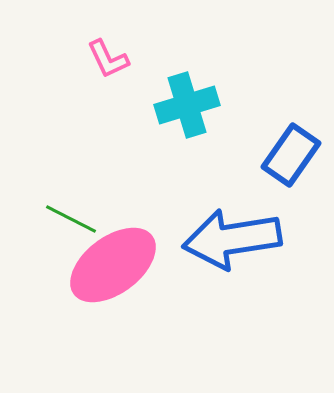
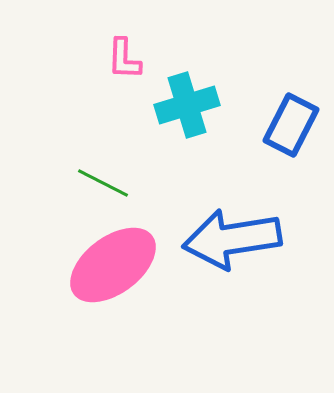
pink L-shape: moved 16 px right; rotated 27 degrees clockwise
blue rectangle: moved 30 px up; rotated 8 degrees counterclockwise
green line: moved 32 px right, 36 px up
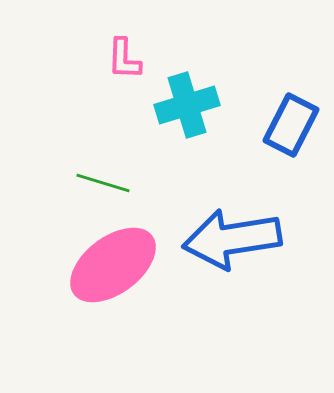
green line: rotated 10 degrees counterclockwise
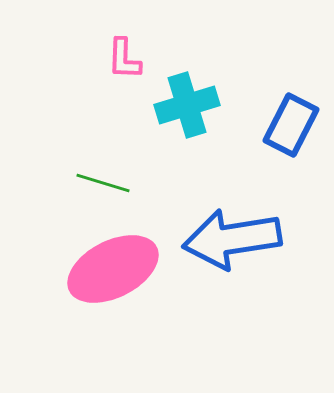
pink ellipse: moved 4 px down; rotated 10 degrees clockwise
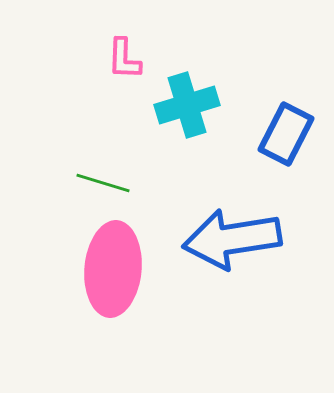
blue rectangle: moved 5 px left, 9 px down
pink ellipse: rotated 58 degrees counterclockwise
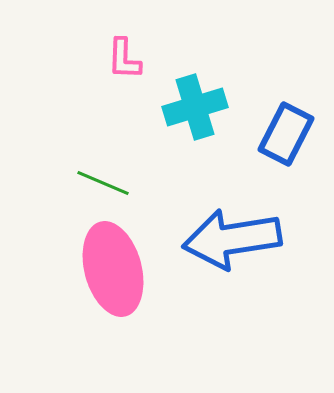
cyan cross: moved 8 px right, 2 px down
green line: rotated 6 degrees clockwise
pink ellipse: rotated 20 degrees counterclockwise
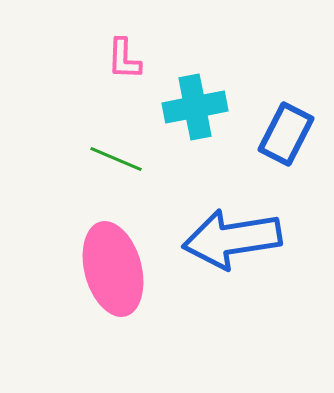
cyan cross: rotated 6 degrees clockwise
green line: moved 13 px right, 24 px up
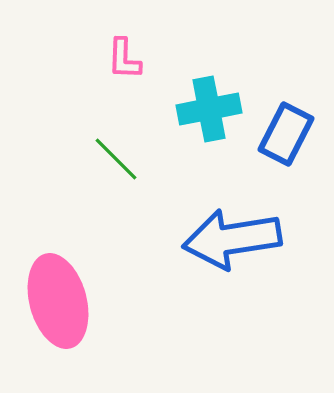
cyan cross: moved 14 px right, 2 px down
green line: rotated 22 degrees clockwise
pink ellipse: moved 55 px left, 32 px down
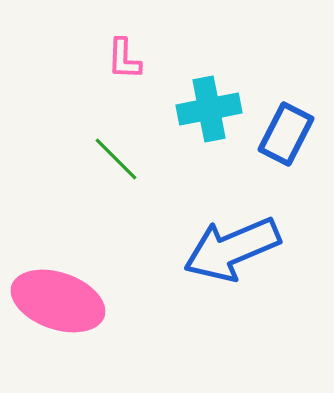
blue arrow: moved 10 px down; rotated 14 degrees counterclockwise
pink ellipse: rotated 56 degrees counterclockwise
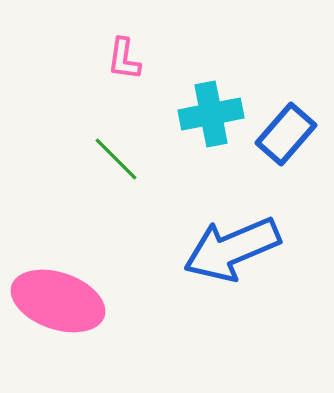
pink L-shape: rotated 6 degrees clockwise
cyan cross: moved 2 px right, 5 px down
blue rectangle: rotated 14 degrees clockwise
